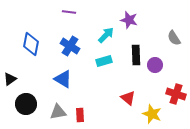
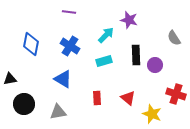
black triangle: rotated 24 degrees clockwise
black circle: moved 2 px left
red rectangle: moved 17 px right, 17 px up
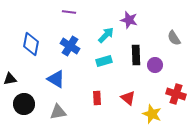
blue triangle: moved 7 px left
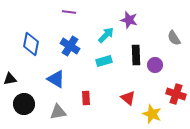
red rectangle: moved 11 px left
